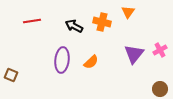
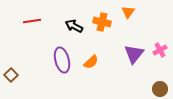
purple ellipse: rotated 20 degrees counterclockwise
brown square: rotated 24 degrees clockwise
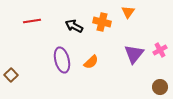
brown circle: moved 2 px up
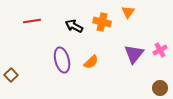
brown circle: moved 1 px down
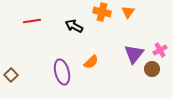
orange cross: moved 10 px up
purple ellipse: moved 12 px down
brown circle: moved 8 px left, 19 px up
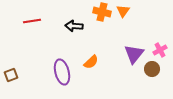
orange triangle: moved 5 px left, 1 px up
black arrow: rotated 24 degrees counterclockwise
brown square: rotated 24 degrees clockwise
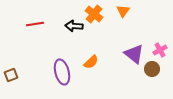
orange cross: moved 8 px left, 2 px down; rotated 24 degrees clockwise
red line: moved 3 px right, 3 px down
purple triangle: rotated 30 degrees counterclockwise
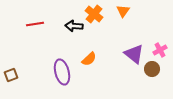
orange semicircle: moved 2 px left, 3 px up
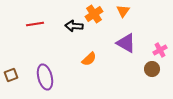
orange cross: rotated 18 degrees clockwise
purple triangle: moved 8 px left, 11 px up; rotated 10 degrees counterclockwise
purple ellipse: moved 17 px left, 5 px down
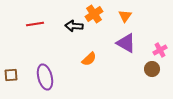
orange triangle: moved 2 px right, 5 px down
brown square: rotated 16 degrees clockwise
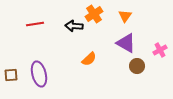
brown circle: moved 15 px left, 3 px up
purple ellipse: moved 6 px left, 3 px up
